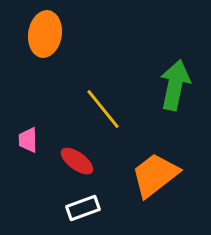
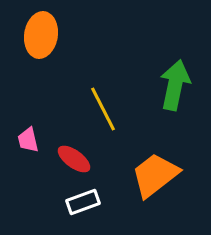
orange ellipse: moved 4 px left, 1 px down
yellow line: rotated 12 degrees clockwise
pink trapezoid: rotated 12 degrees counterclockwise
red ellipse: moved 3 px left, 2 px up
white rectangle: moved 6 px up
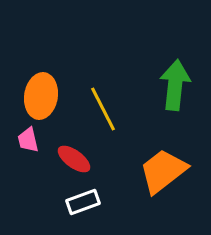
orange ellipse: moved 61 px down
green arrow: rotated 6 degrees counterclockwise
orange trapezoid: moved 8 px right, 4 px up
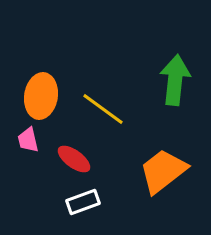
green arrow: moved 5 px up
yellow line: rotated 27 degrees counterclockwise
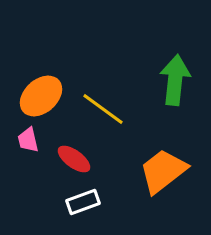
orange ellipse: rotated 39 degrees clockwise
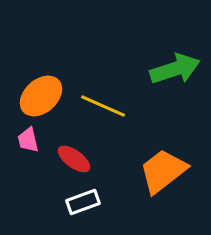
green arrow: moved 11 px up; rotated 66 degrees clockwise
yellow line: moved 3 px up; rotated 12 degrees counterclockwise
